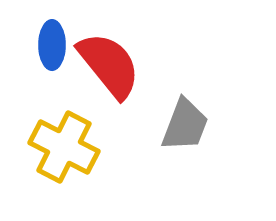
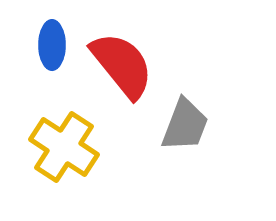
red semicircle: moved 13 px right
yellow cross: rotated 6 degrees clockwise
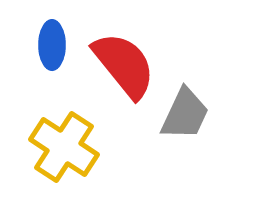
red semicircle: moved 2 px right
gray trapezoid: moved 11 px up; rotated 4 degrees clockwise
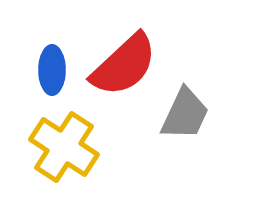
blue ellipse: moved 25 px down
red semicircle: rotated 86 degrees clockwise
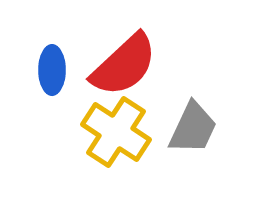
gray trapezoid: moved 8 px right, 14 px down
yellow cross: moved 52 px right, 15 px up
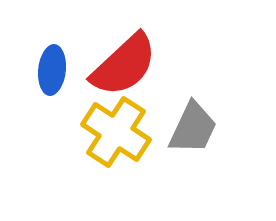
blue ellipse: rotated 6 degrees clockwise
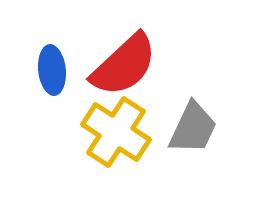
blue ellipse: rotated 12 degrees counterclockwise
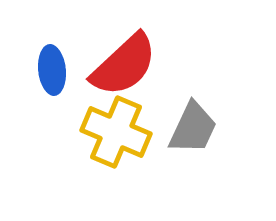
yellow cross: rotated 10 degrees counterclockwise
